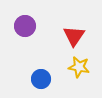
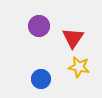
purple circle: moved 14 px right
red triangle: moved 1 px left, 2 px down
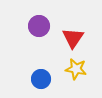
yellow star: moved 3 px left, 2 px down
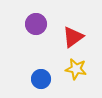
purple circle: moved 3 px left, 2 px up
red triangle: moved 1 px up; rotated 20 degrees clockwise
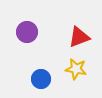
purple circle: moved 9 px left, 8 px down
red triangle: moved 6 px right; rotated 15 degrees clockwise
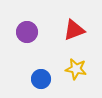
red triangle: moved 5 px left, 7 px up
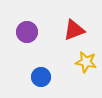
yellow star: moved 10 px right, 7 px up
blue circle: moved 2 px up
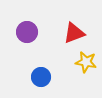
red triangle: moved 3 px down
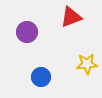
red triangle: moved 3 px left, 16 px up
yellow star: moved 1 px right, 2 px down; rotated 15 degrees counterclockwise
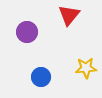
red triangle: moved 2 px left, 2 px up; rotated 30 degrees counterclockwise
yellow star: moved 1 px left, 4 px down
